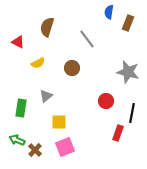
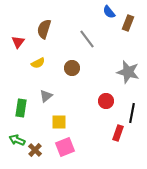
blue semicircle: rotated 48 degrees counterclockwise
brown semicircle: moved 3 px left, 2 px down
red triangle: rotated 40 degrees clockwise
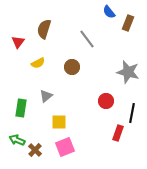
brown circle: moved 1 px up
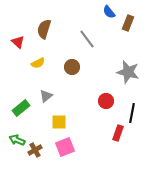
red triangle: rotated 24 degrees counterclockwise
green rectangle: rotated 42 degrees clockwise
brown cross: rotated 16 degrees clockwise
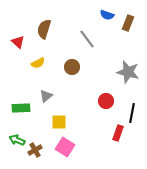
blue semicircle: moved 2 px left, 3 px down; rotated 32 degrees counterclockwise
green rectangle: rotated 36 degrees clockwise
pink square: rotated 36 degrees counterclockwise
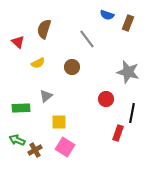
red circle: moved 2 px up
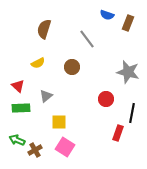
red triangle: moved 44 px down
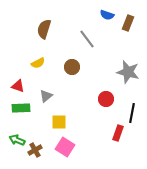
red triangle: rotated 24 degrees counterclockwise
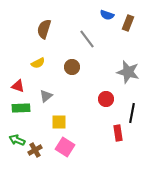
red rectangle: rotated 28 degrees counterclockwise
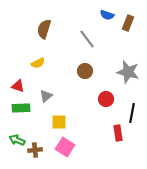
brown circle: moved 13 px right, 4 px down
brown cross: rotated 24 degrees clockwise
